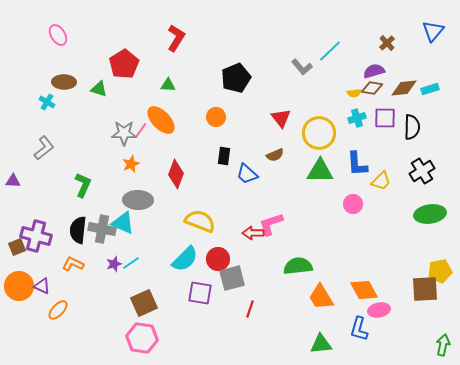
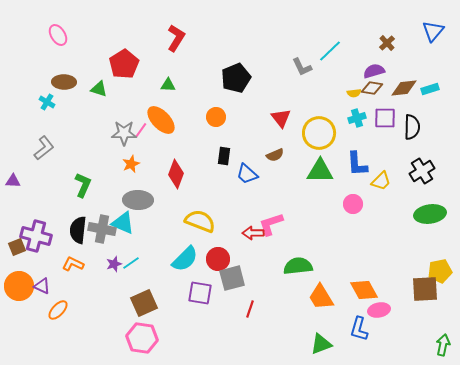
gray L-shape at (302, 67): rotated 15 degrees clockwise
green triangle at (321, 344): rotated 15 degrees counterclockwise
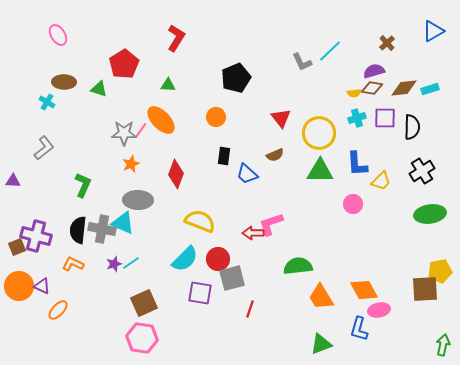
blue triangle at (433, 31): rotated 20 degrees clockwise
gray L-shape at (302, 67): moved 5 px up
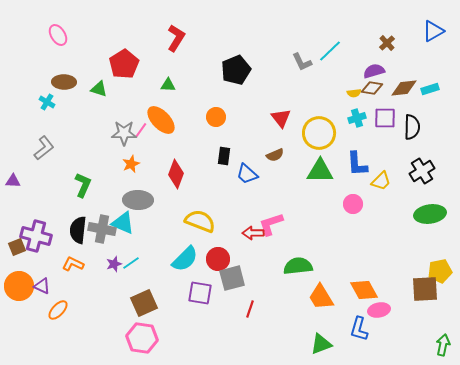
black pentagon at (236, 78): moved 8 px up
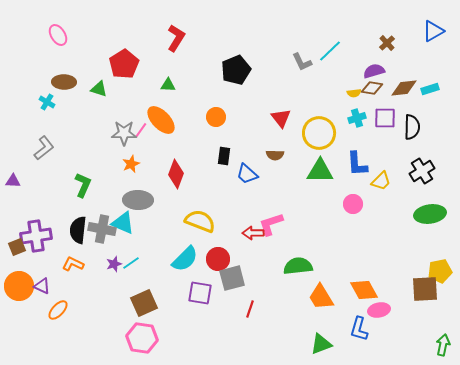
brown semicircle at (275, 155): rotated 24 degrees clockwise
purple cross at (36, 236): rotated 24 degrees counterclockwise
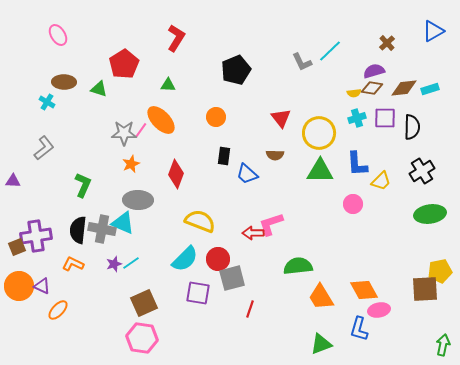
purple square at (200, 293): moved 2 px left
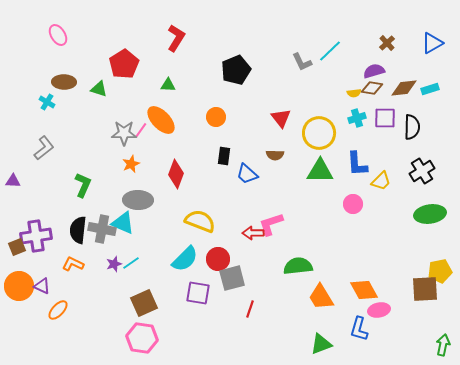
blue triangle at (433, 31): moved 1 px left, 12 px down
